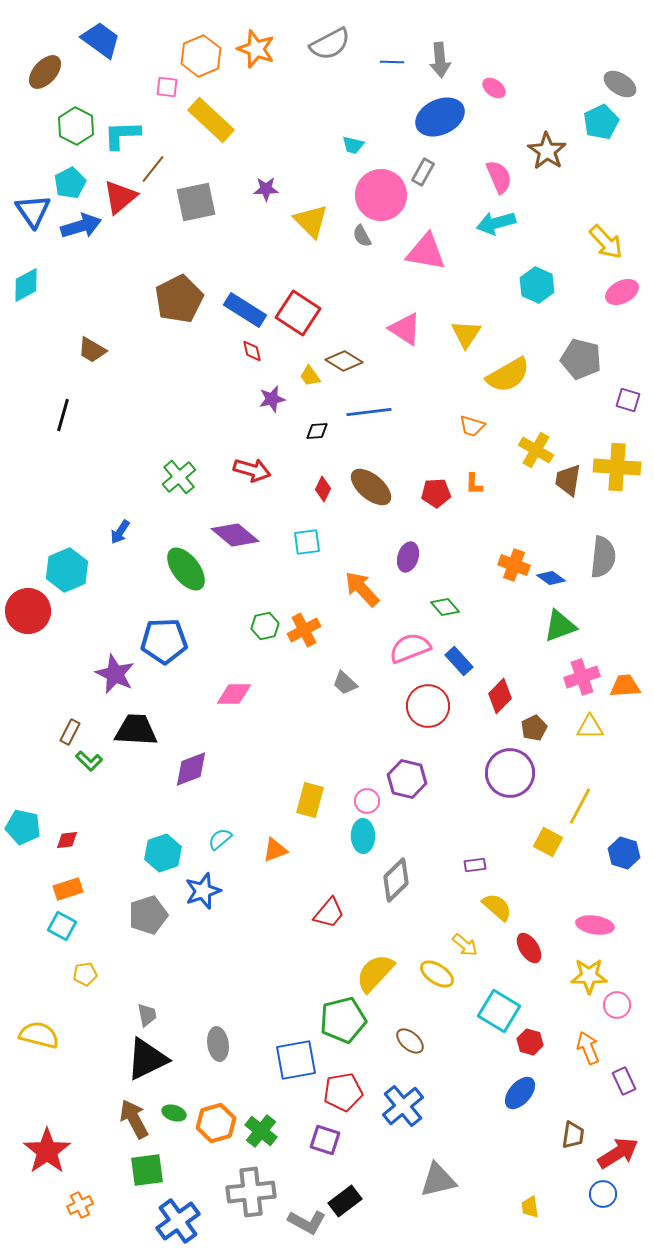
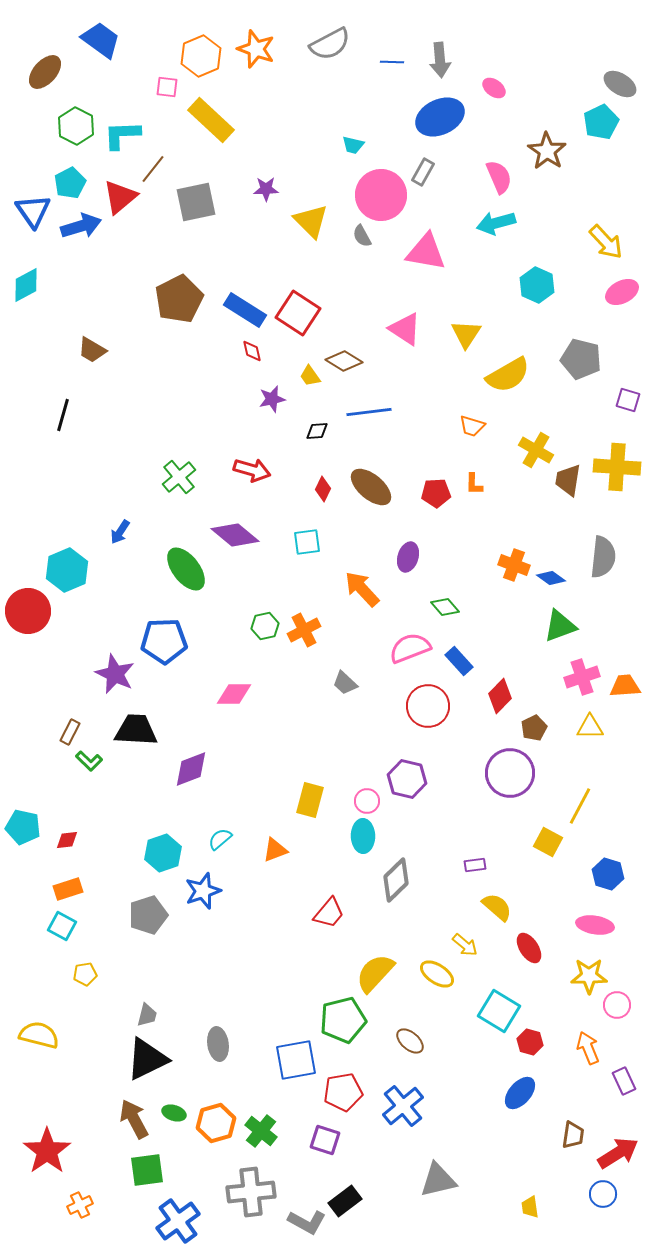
blue hexagon at (624, 853): moved 16 px left, 21 px down
gray trapezoid at (147, 1015): rotated 25 degrees clockwise
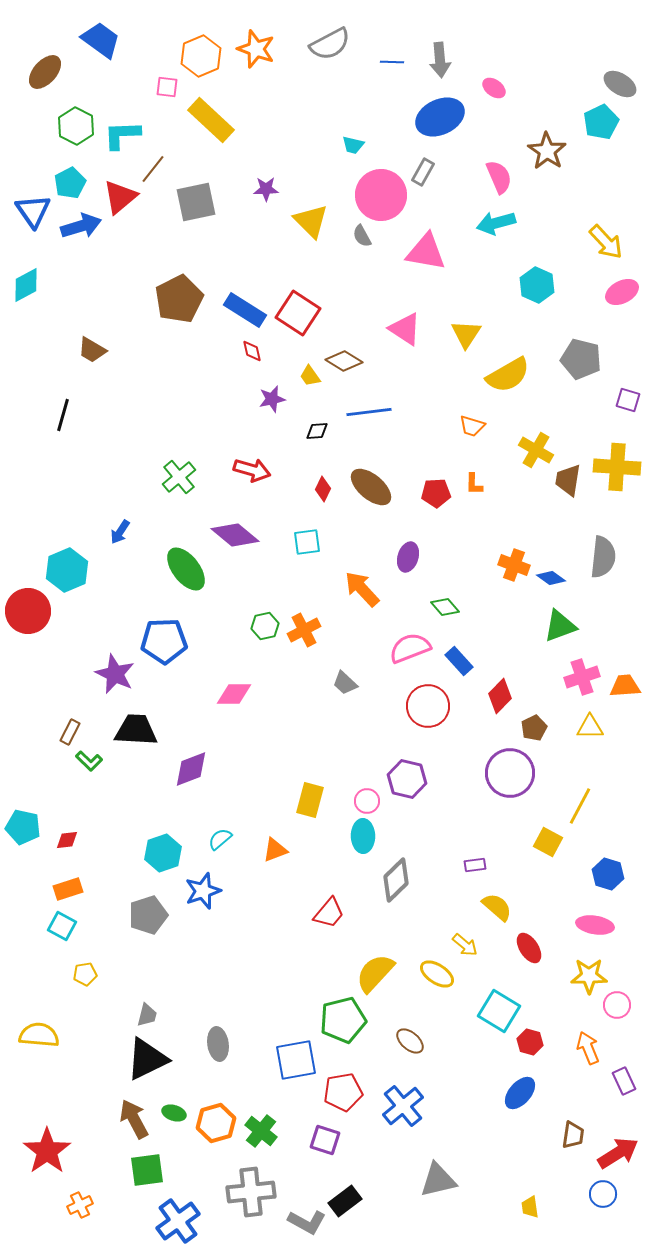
yellow semicircle at (39, 1035): rotated 9 degrees counterclockwise
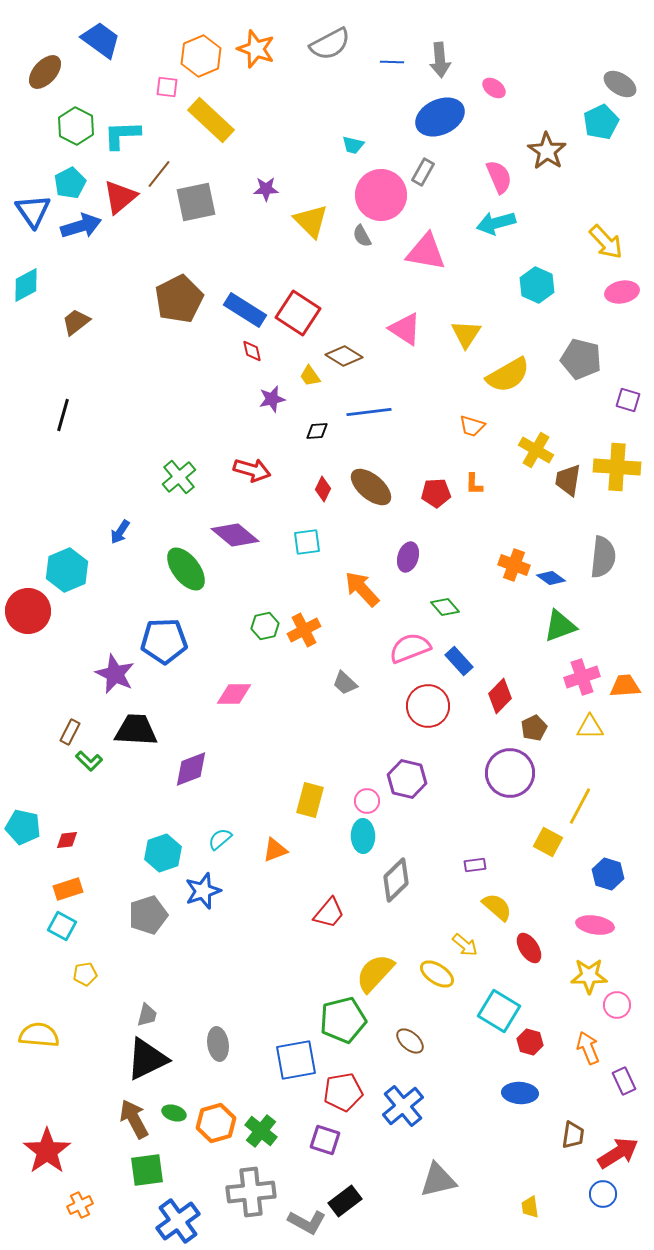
brown line at (153, 169): moved 6 px right, 5 px down
pink ellipse at (622, 292): rotated 16 degrees clockwise
brown trapezoid at (92, 350): moved 16 px left, 28 px up; rotated 112 degrees clockwise
brown diamond at (344, 361): moved 5 px up
blue ellipse at (520, 1093): rotated 52 degrees clockwise
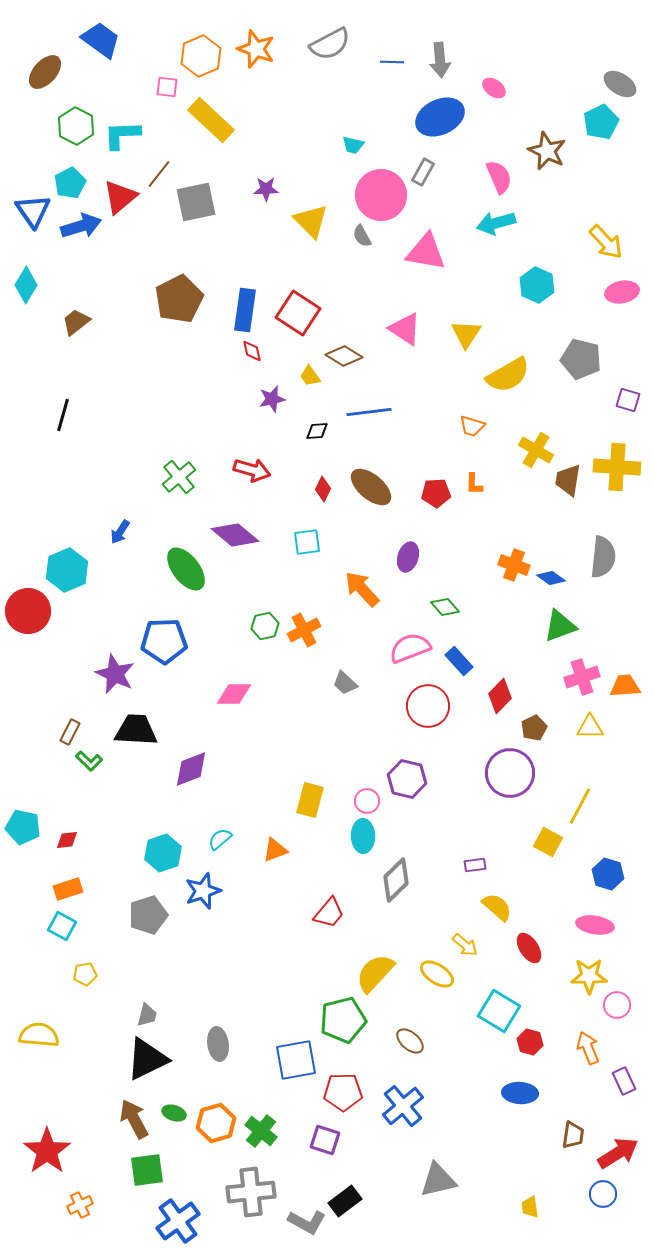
brown star at (547, 151): rotated 9 degrees counterclockwise
cyan diamond at (26, 285): rotated 30 degrees counterclockwise
blue rectangle at (245, 310): rotated 66 degrees clockwise
red pentagon at (343, 1092): rotated 9 degrees clockwise
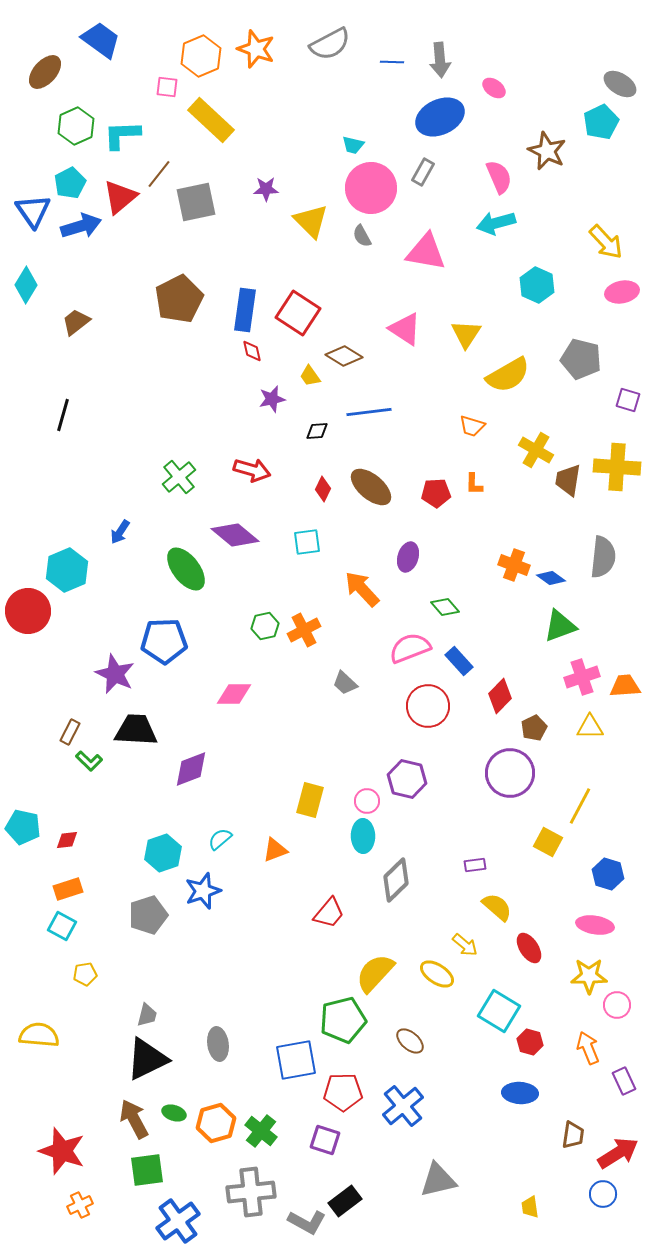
green hexagon at (76, 126): rotated 9 degrees clockwise
pink circle at (381, 195): moved 10 px left, 7 px up
red star at (47, 1151): moved 15 px right; rotated 18 degrees counterclockwise
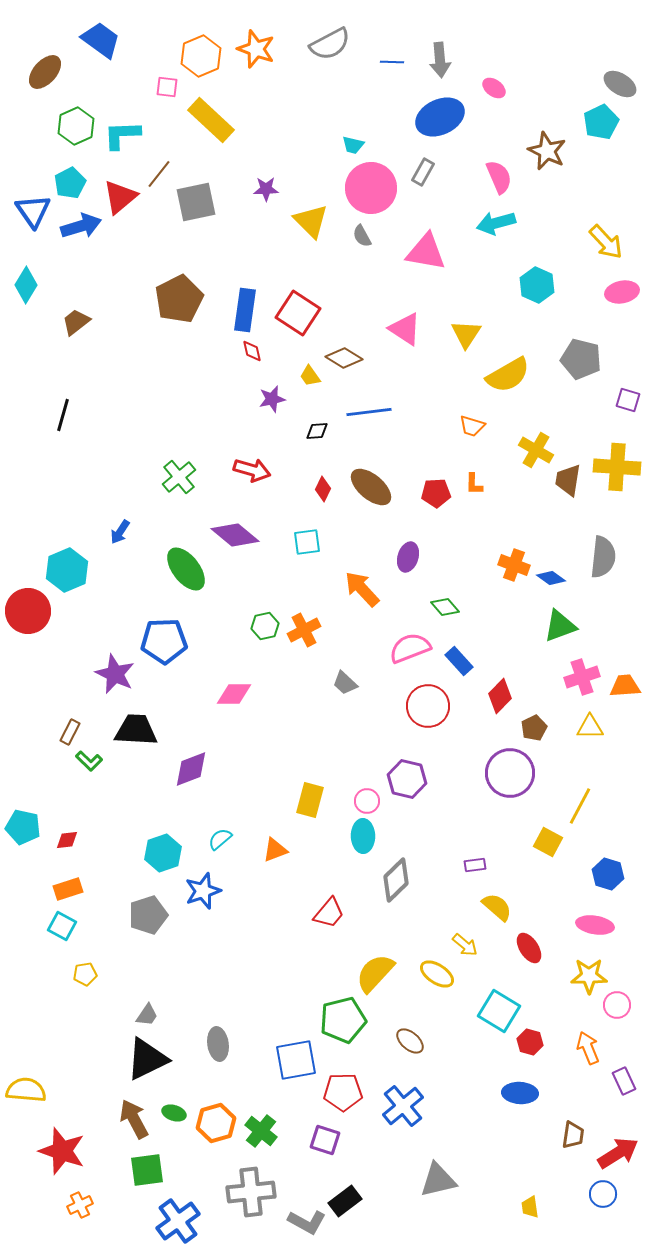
brown diamond at (344, 356): moved 2 px down
gray trapezoid at (147, 1015): rotated 20 degrees clockwise
yellow semicircle at (39, 1035): moved 13 px left, 55 px down
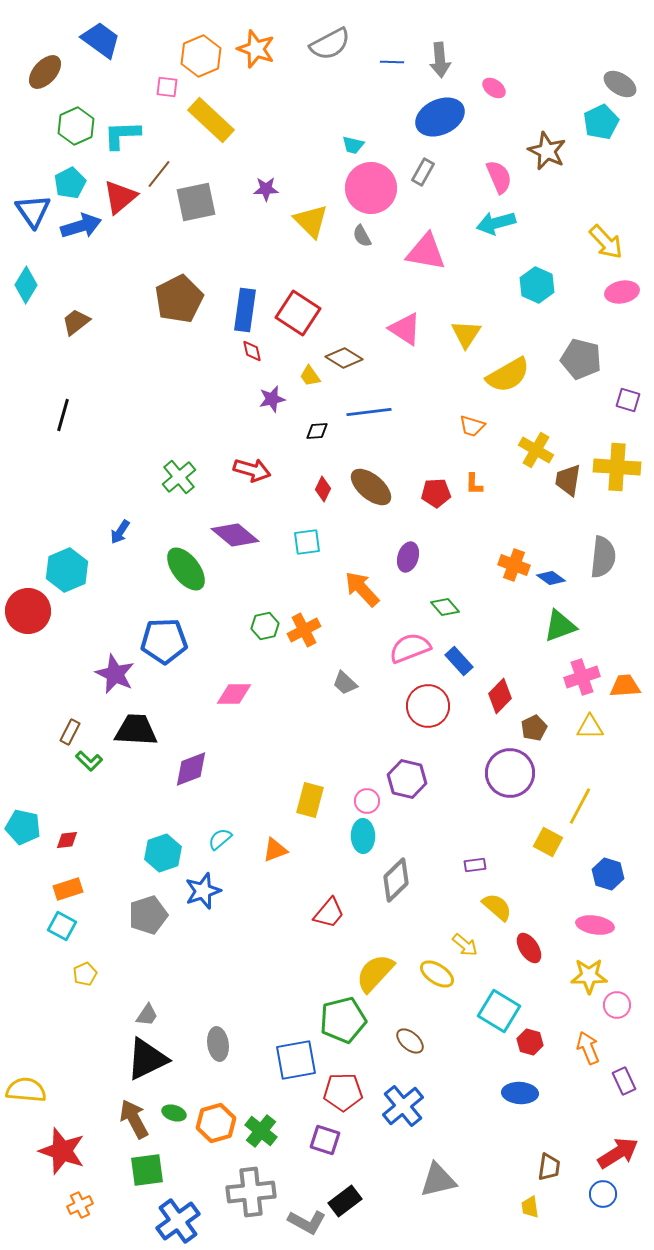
yellow pentagon at (85, 974): rotated 15 degrees counterclockwise
brown trapezoid at (573, 1135): moved 24 px left, 32 px down
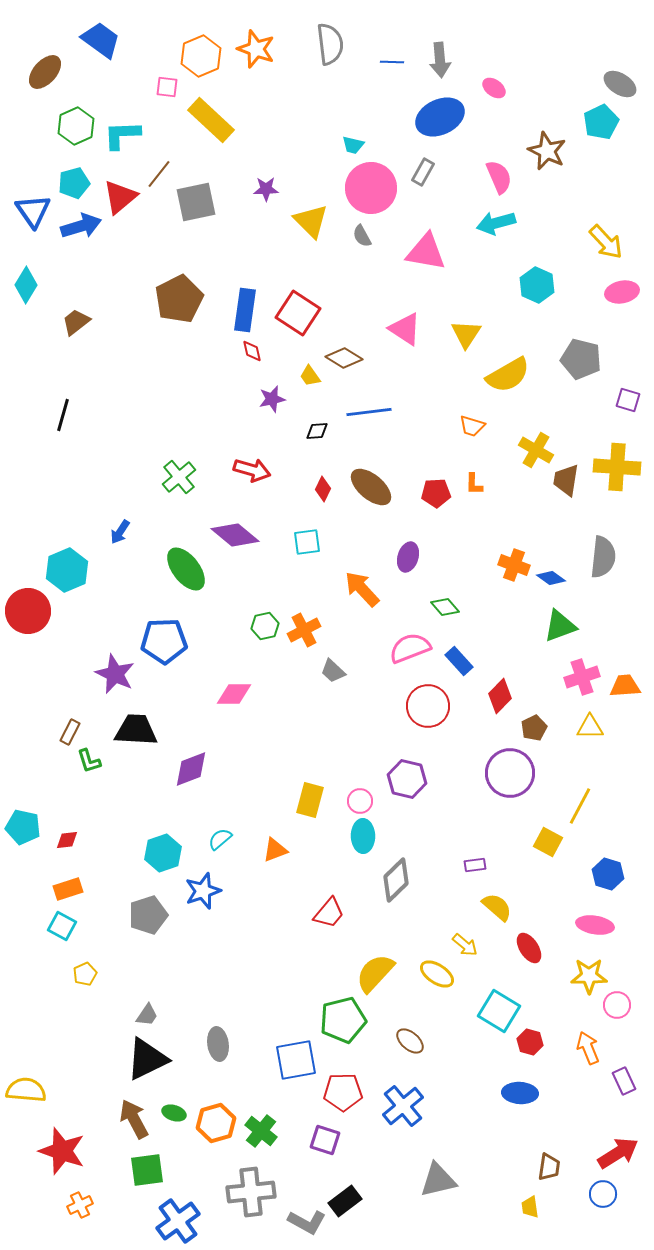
gray semicircle at (330, 44): rotated 69 degrees counterclockwise
cyan pentagon at (70, 183): moved 4 px right; rotated 12 degrees clockwise
brown trapezoid at (568, 480): moved 2 px left
gray trapezoid at (345, 683): moved 12 px left, 12 px up
green L-shape at (89, 761): rotated 28 degrees clockwise
pink circle at (367, 801): moved 7 px left
